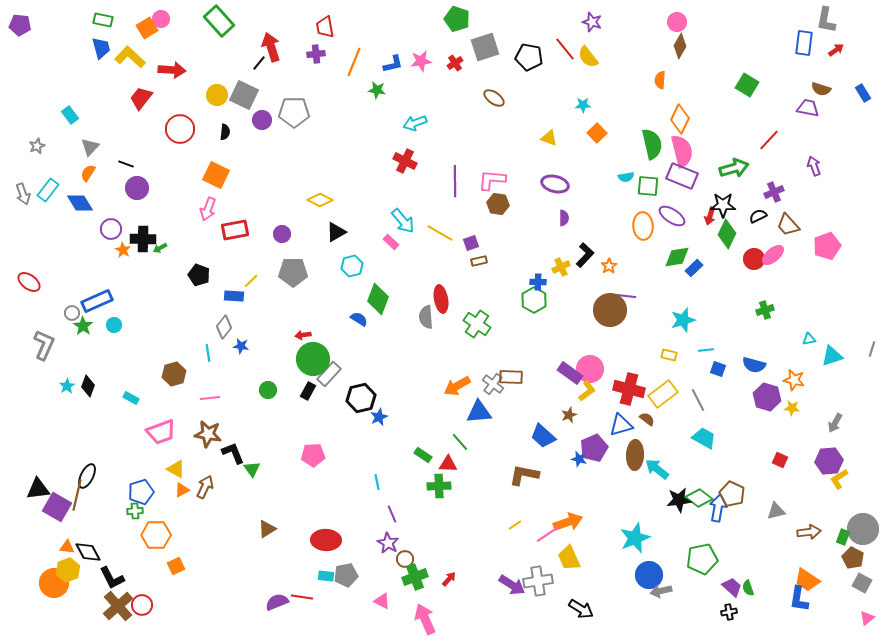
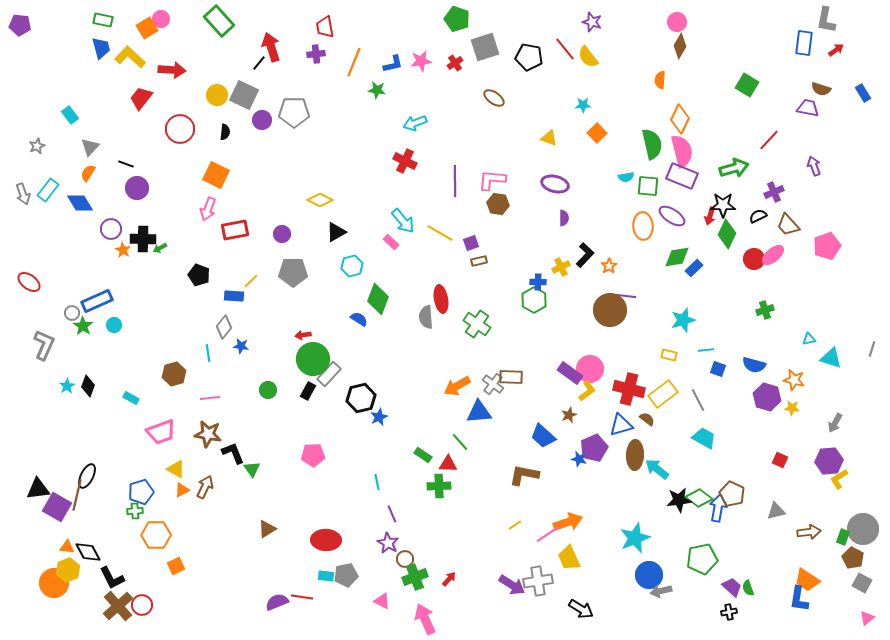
cyan triangle at (832, 356): moved 1 px left, 2 px down; rotated 35 degrees clockwise
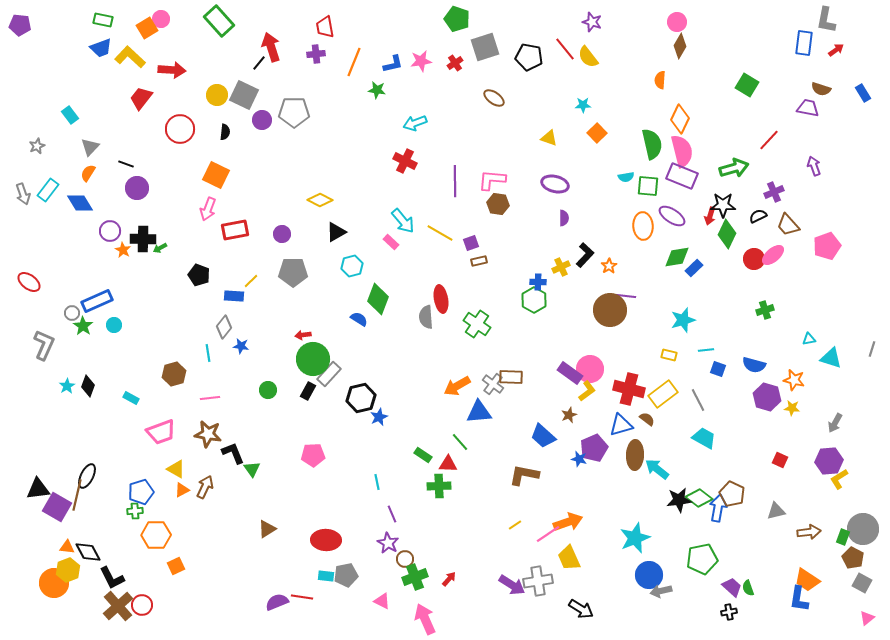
blue trapezoid at (101, 48): rotated 85 degrees clockwise
purple circle at (111, 229): moved 1 px left, 2 px down
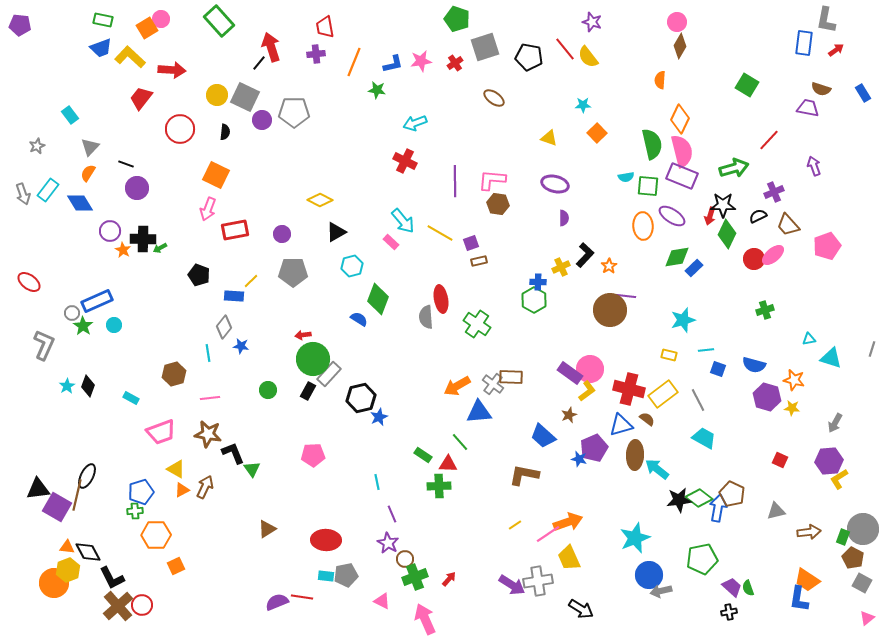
gray square at (244, 95): moved 1 px right, 2 px down
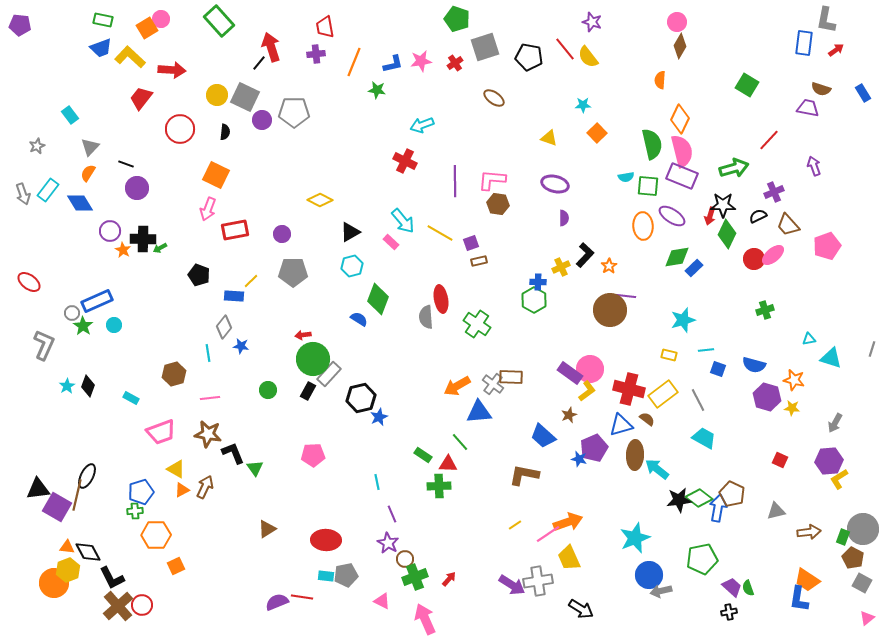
cyan arrow at (415, 123): moved 7 px right, 2 px down
black triangle at (336, 232): moved 14 px right
green triangle at (252, 469): moved 3 px right, 1 px up
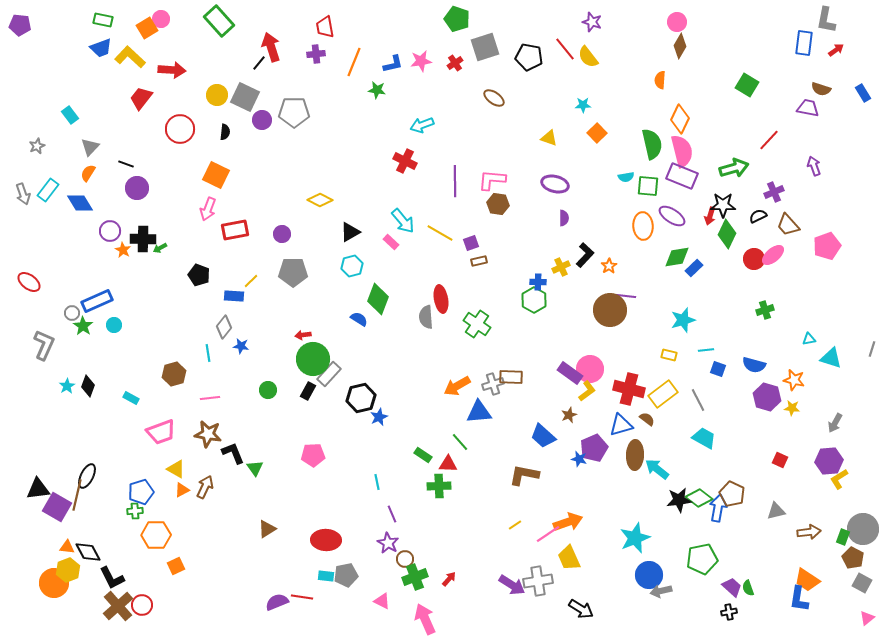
gray cross at (493, 384): rotated 35 degrees clockwise
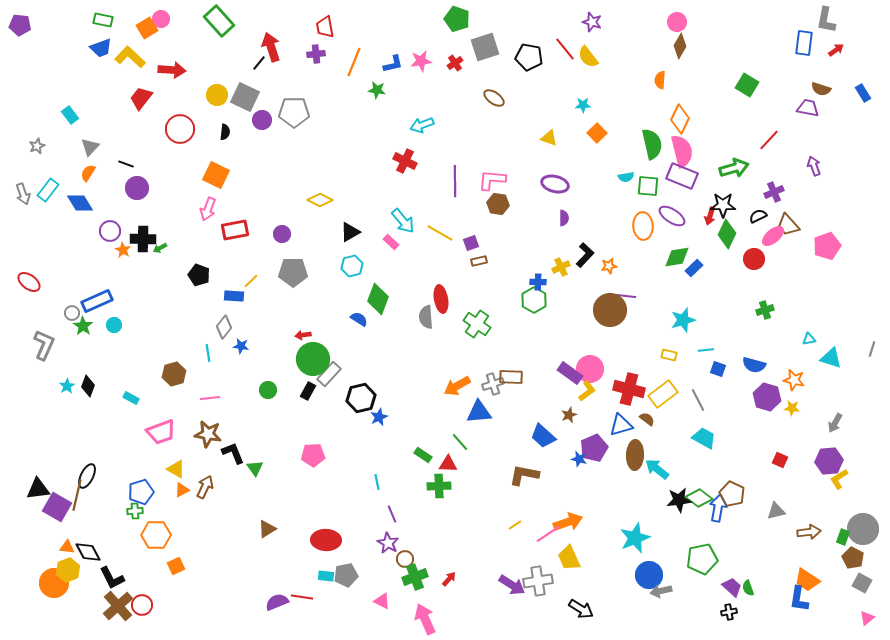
pink ellipse at (773, 255): moved 19 px up
orange star at (609, 266): rotated 21 degrees clockwise
